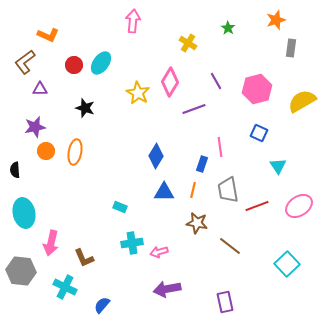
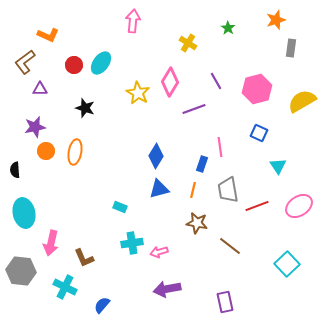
blue triangle at (164, 192): moved 5 px left, 3 px up; rotated 15 degrees counterclockwise
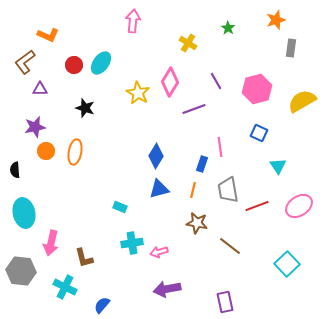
brown L-shape at (84, 258): rotated 10 degrees clockwise
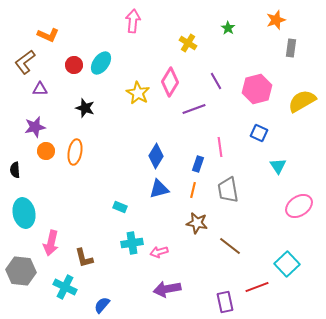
blue rectangle at (202, 164): moved 4 px left
red line at (257, 206): moved 81 px down
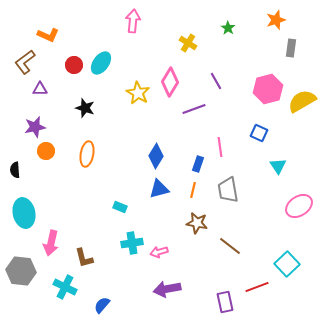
pink hexagon at (257, 89): moved 11 px right
orange ellipse at (75, 152): moved 12 px right, 2 px down
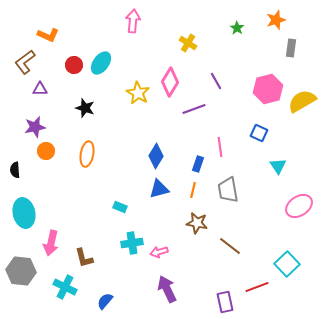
green star at (228, 28): moved 9 px right
purple arrow at (167, 289): rotated 76 degrees clockwise
blue semicircle at (102, 305): moved 3 px right, 4 px up
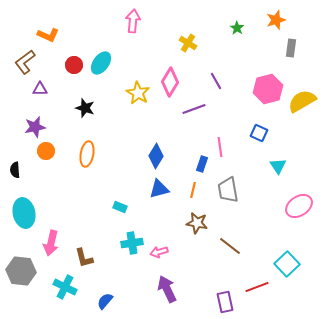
blue rectangle at (198, 164): moved 4 px right
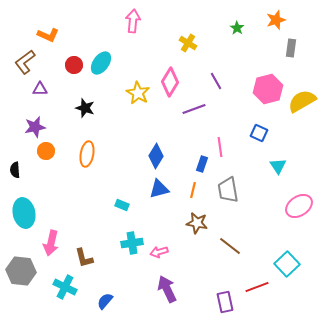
cyan rectangle at (120, 207): moved 2 px right, 2 px up
